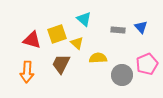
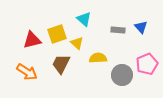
red triangle: rotated 30 degrees counterclockwise
orange arrow: rotated 60 degrees counterclockwise
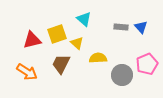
gray rectangle: moved 3 px right, 3 px up
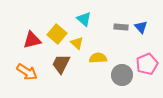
yellow square: rotated 30 degrees counterclockwise
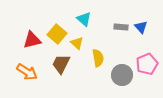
yellow semicircle: rotated 84 degrees clockwise
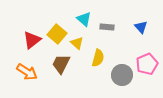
gray rectangle: moved 14 px left
red triangle: rotated 24 degrees counterclockwise
yellow semicircle: rotated 24 degrees clockwise
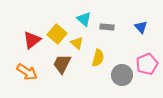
brown trapezoid: moved 1 px right
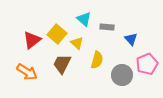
blue triangle: moved 10 px left, 12 px down
yellow semicircle: moved 1 px left, 2 px down
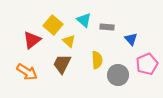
cyan triangle: moved 1 px down
yellow square: moved 4 px left, 9 px up
yellow triangle: moved 8 px left, 2 px up
yellow semicircle: rotated 18 degrees counterclockwise
gray circle: moved 4 px left
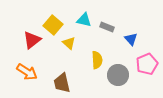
cyan triangle: rotated 28 degrees counterclockwise
gray rectangle: rotated 16 degrees clockwise
yellow triangle: moved 2 px down
brown trapezoid: moved 19 px down; rotated 40 degrees counterclockwise
